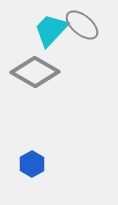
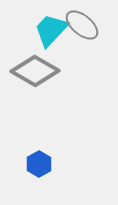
gray diamond: moved 1 px up
blue hexagon: moved 7 px right
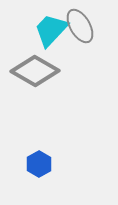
gray ellipse: moved 2 px left, 1 px down; rotated 20 degrees clockwise
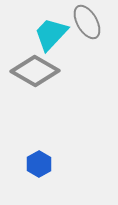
gray ellipse: moved 7 px right, 4 px up
cyan trapezoid: moved 4 px down
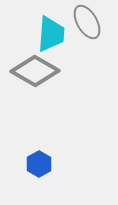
cyan trapezoid: rotated 141 degrees clockwise
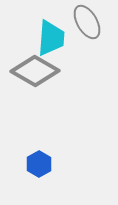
cyan trapezoid: moved 4 px down
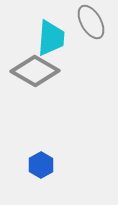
gray ellipse: moved 4 px right
blue hexagon: moved 2 px right, 1 px down
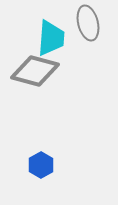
gray ellipse: moved 3 px left, 1 px down; rotated 16 degrees clockwise
gray diamond: rotated 15 degrees counterclockwise
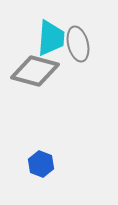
gray ellipse: moved 10 px left, 21 px down
blue hexagon: moved 1 px up; rotated 10 degrees counterclockwise
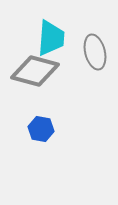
gray ellipse: moved 17 px right, 8 px down
blue hexagon: moved 35 px up; rotated 10 degrees counterclockwise
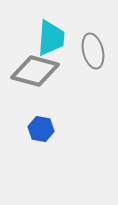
gray ellipse: moved 2 px left, 1 px up
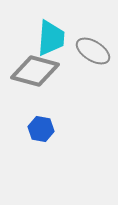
gray ellipse: rotated 44 degrees counterclockwise
